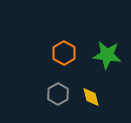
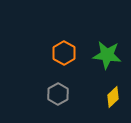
yellow diamond: moved 22 px right; rotated 60 degrees clockwise
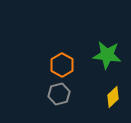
orange hexagon: moved 2 px left, 12 px down
gray hexagon: moved 1 px right; rotated 15 degrees clockwise
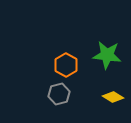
orange hexagon: moved 4 px right
yellow diamond: rotated 75 degrees clockwise
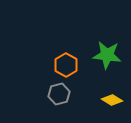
yellow diamond: moved 1 px left, 3 px down
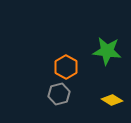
green star: moved 4 px up
orange hexagon: moved 2 px down
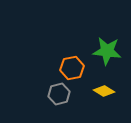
orange hexagon: moved 6 px right, 1 px down; rotated 20 degrees clockwise
yellow diamond: moved 8 px left, 9 px up
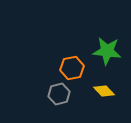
yellow diamond: rotated 15 degrees clockwise
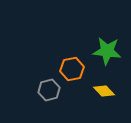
orange hexagon: moved 1 px down
gray hexagon: moved 10 px left, 4 px up
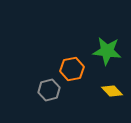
yellow diamond: moved 8 px right
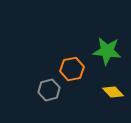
yellow diamond: moved 1 px right, 1 px down
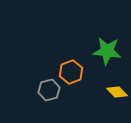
orange hexagon: moved 1 px left, 3 px down; rotated 10 degrees counterclockwise
yellow diamond: moved 4 px right
